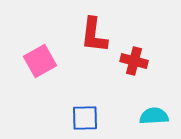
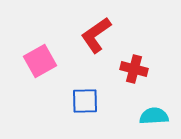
red L-shape: moved 2 px right; rotated 48 degrees clockwise
red cross: moved 8 px down
blue square: moved 17 px up
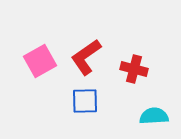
red L-shape: moved 10 px left, 22 px down
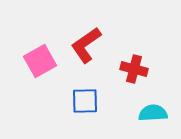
red L-shape: moved 12 px up
cyan semicircle: moved 1 px left, 3 px up
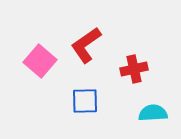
pink square: rotated 20 degrees counterclockwise
red cross: rotated 28 degrees counterclockwise
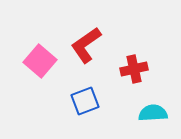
blue square: rotated 20 degrees counterclockwise
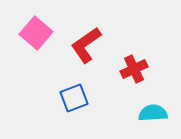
pink square: moved 4 px left, 28 px up
red cross: rotated 12 degrees counterclockwise
blue square: moved 11 px left, 3 px up
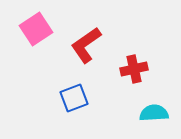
pink square: moved 4 px up; rotated 16 degrees clockwise
red cross: rotated 12 degrees clockwise
cyan semicircle: moved 1 px right
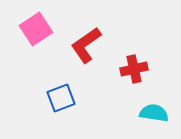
blue square: moved 13 px left
cyan semicircle: rotated 12 degrees clockwise
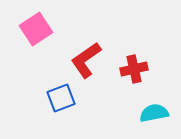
red L-shape: moved 15 px down
cyan semicircle: rotated 20 degrees counterclockwise
